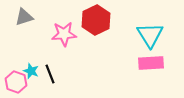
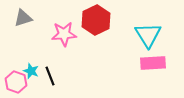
gray triangle: moved 1 px left, 1 px down
cyan triangle: moved 2 px left
pink rectangle: moved 2 px right
black line: moved 2 px down
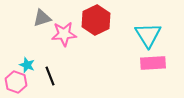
gray triangle: moved 19 px right
cyan star: moved 4 px left, 6 px up
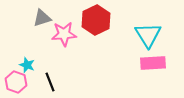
black line: moved 6 px down
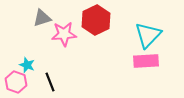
cyan triangle: rotated 16 degrees clockwise
pink rectangle: moved 7 px left, 2 px up
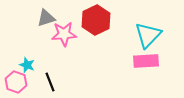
gray triangle: moved 4 px right
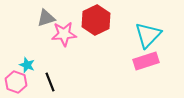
pink rectangle: rotated 15 degrees counterclockwise
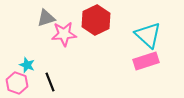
cyan triangle: rotated 32 degrees counterclockwise
pink hexagon: moved 1 px right, 1 px down
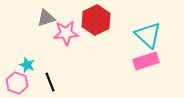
pink star: moved 2 px right, 1 px up
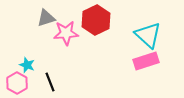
pink hexagon: rotated 10 degrees clockwise
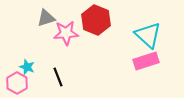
red hexagon: rotated 12 degrees counterclockwise
cyan star: moved 2 px down
black line: moved 8 px right, 5 px up
